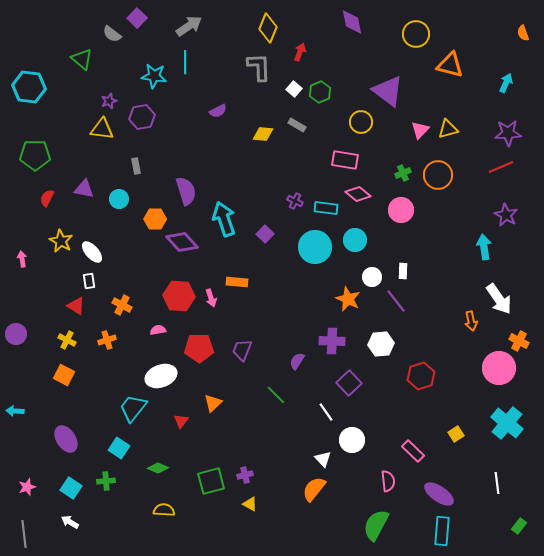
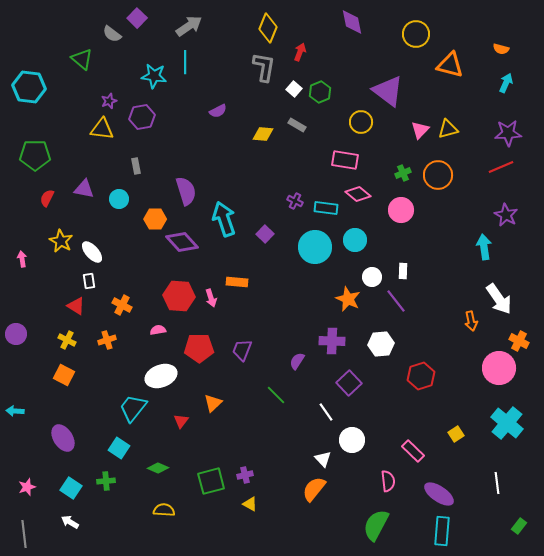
orange semicircle at (523, 33): moved 22 px left, 16 px down; rotated 56 degrees counterclockwise
gray L-shape at (259, 67): moved 5 px right; rotated 12 degrees clockwise
purple ellipse at (66, 439): moved 3 px left, 1 px up
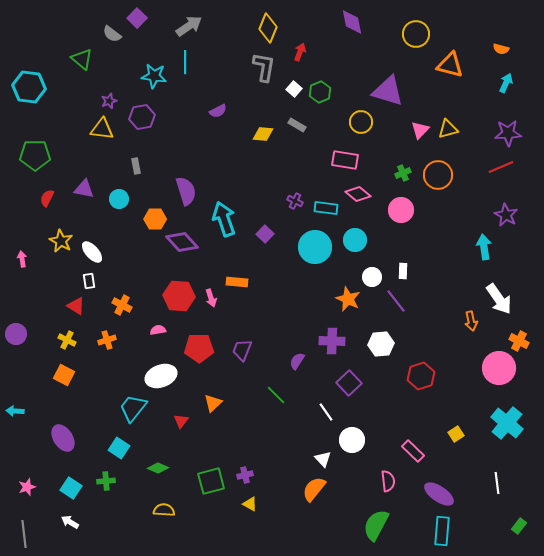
purple triangle at (388, 91): rotated 20 degrees counterclockwise
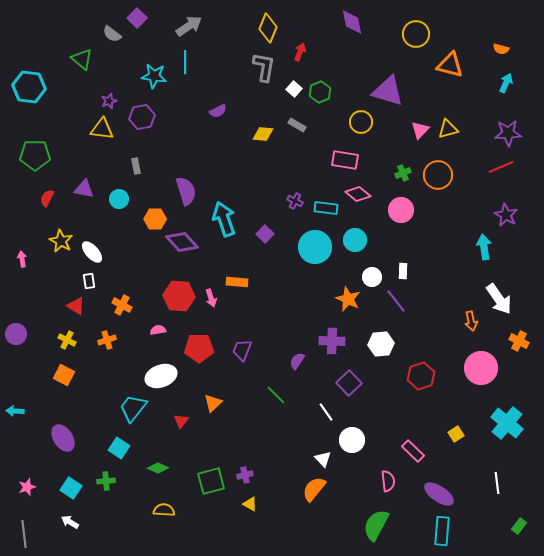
pink circle at (499, 368): moved 18 px left
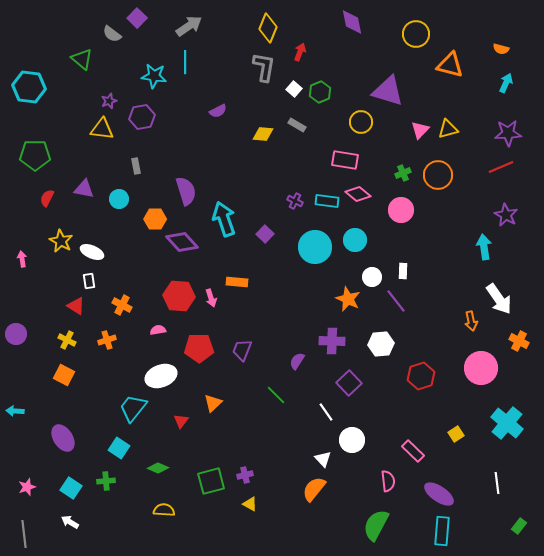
cyan rectangle at (326, 208): moved 1 px right, 7 px up
white ellipse at (92, 252): rotated 25 degrees counterclockwise
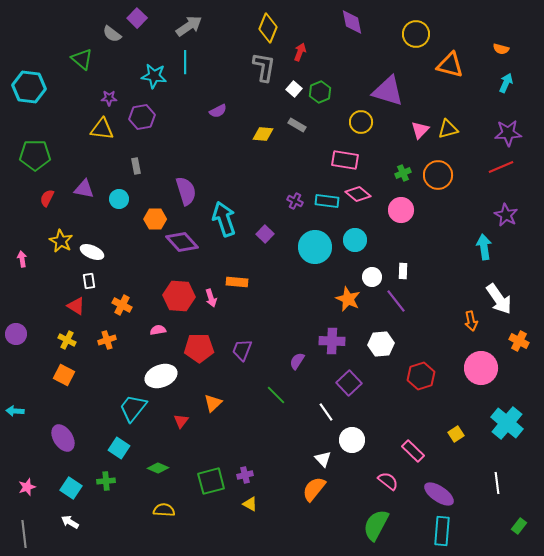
purple star at (109, 101): moved 3 px up; rotated 21 degrees clockwise
pink semicircle at (388, 481): rotated 45 degrees counterclockwise
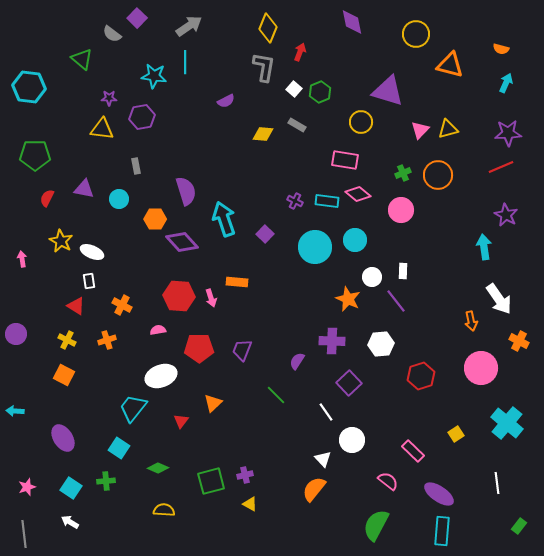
purple semicircle at (218, 111): moved 8 px right, 10 px up
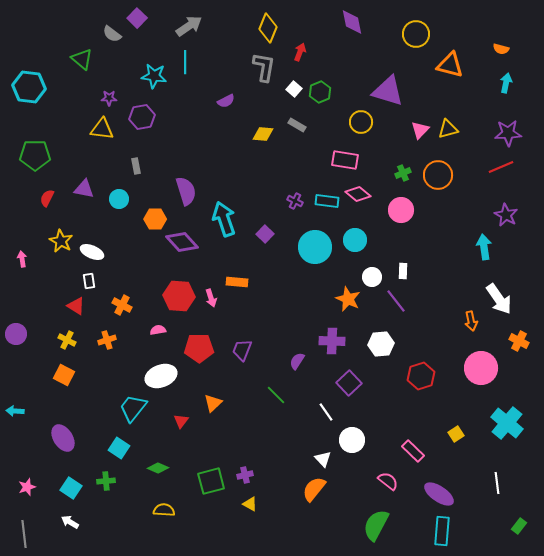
cyan arrow at (506, 83): rotated 12 degrees counterclockwise
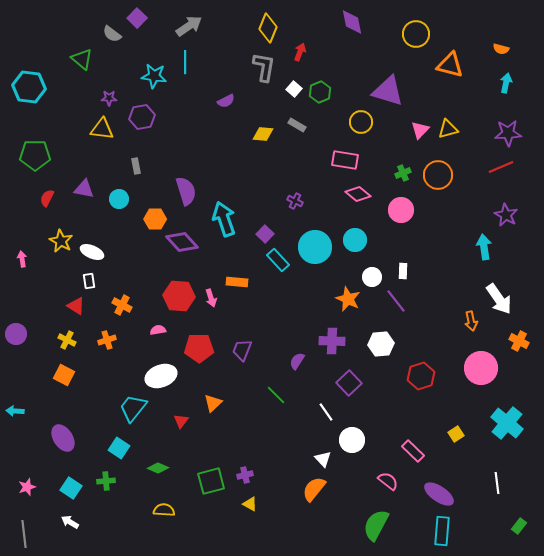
cyan rectangle at (327, 201): moved 49 px left, 59 px down; rotated 40 degrees clockwise
